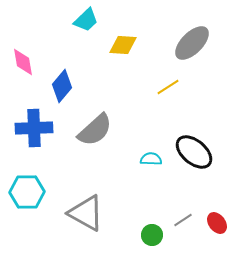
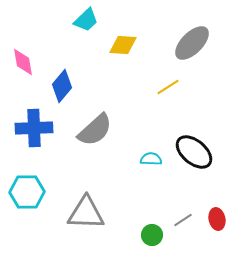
gray triangle: rotated 27 degrees counterclockwise
red ellipse: moved 4 px up; rotated 25 degrees clockwise
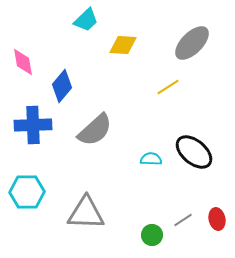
blue cross: moved 1 px left, 3 px up
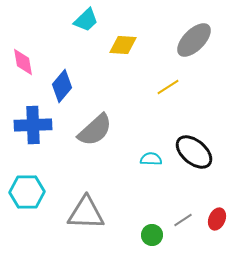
gray ellipse: moved 2 px right, 3 px up
red ellipse: rotated 35 degrees clockwise
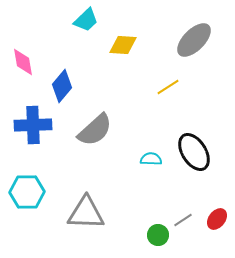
black ellipse: rotated 18 degrees clockwise
red ellipse: rotated 15 degrees clockwise
green circle: moved 6 px right
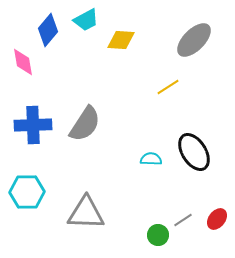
cyan trapezoid: rotated 16 degrees clockwise
yellow diamond: moved 2 px left, 5 px up
blue diamond: moved 14 px left, 56 px up
gray semicircle: moved 10 px left, 6 px up; rotated 15 degrees counterclockwise
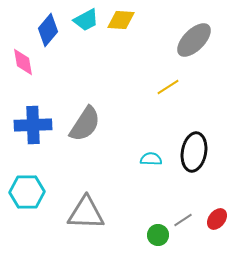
yellow diamond: moved 20 px up
black ellipse: rotated 42 degrees clockwise
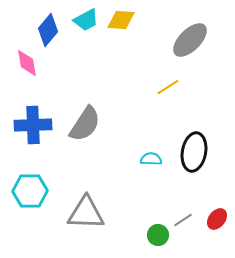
gray ellipse: moved 4 px left
pink diamond: moved 4 px right, 1 px down
cyan hexagon: moved 3 px right, 1 px up
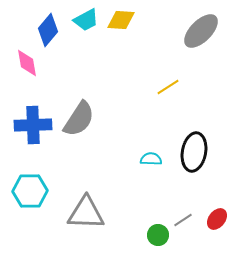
gray ellipse: moved 11 px right, 9 px up
gray semicircle: moved 6 px left, 5 px up
